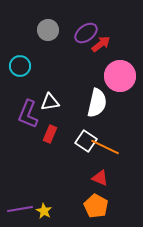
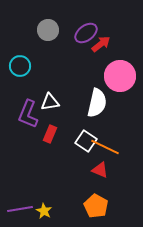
red triangle: moved 8 px up
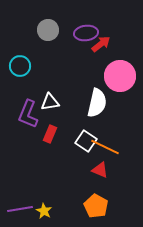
purple ellipse: rotated 30 degrees clockwise
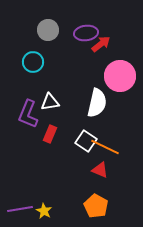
cyan circle: moved 13 px right, 4 px up
